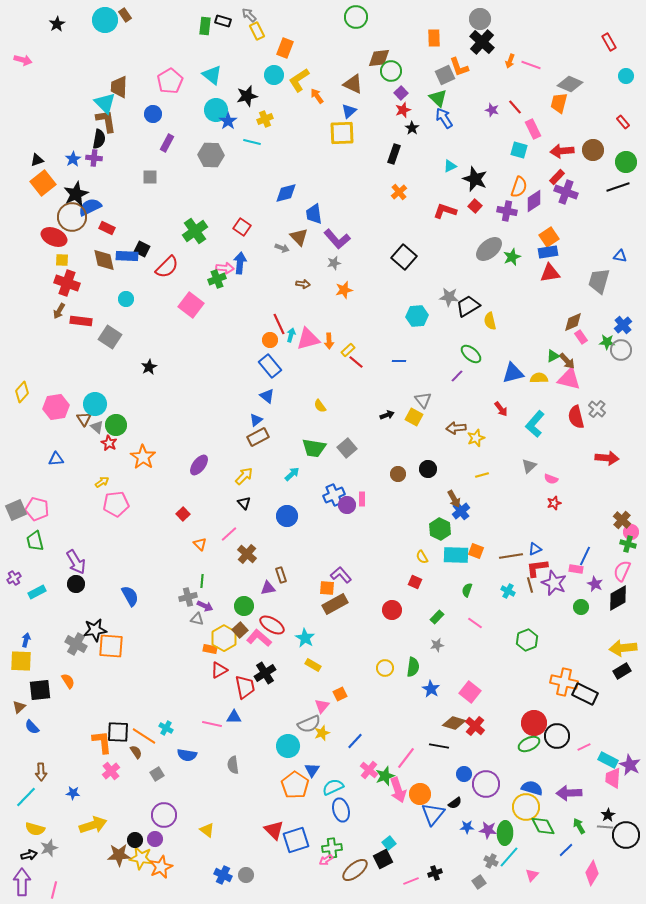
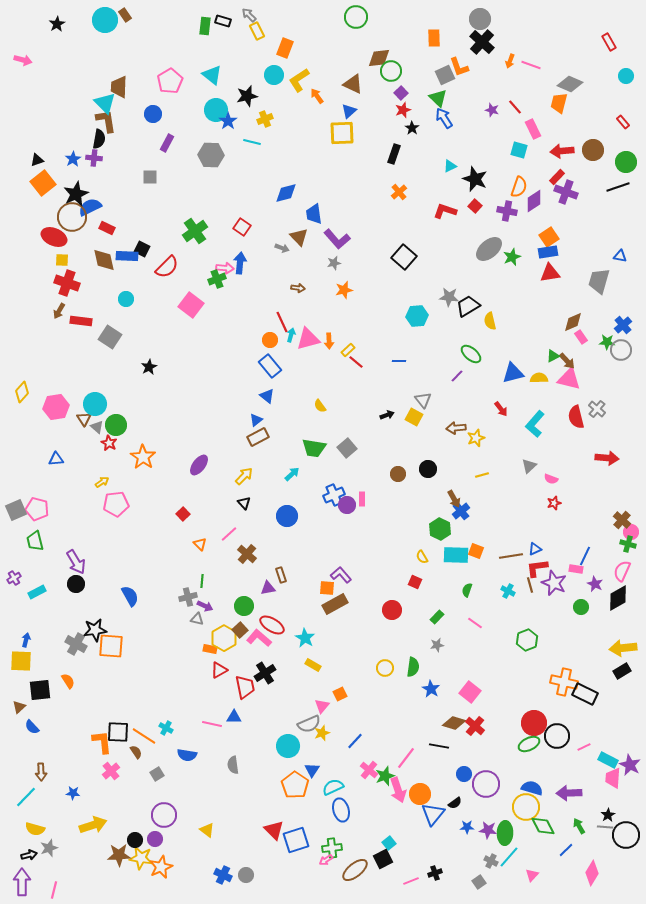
brown arrow at (303, 284): moved 5 px left, 4 px down
red line at (279, 324): moved 3 px right, 2 px up
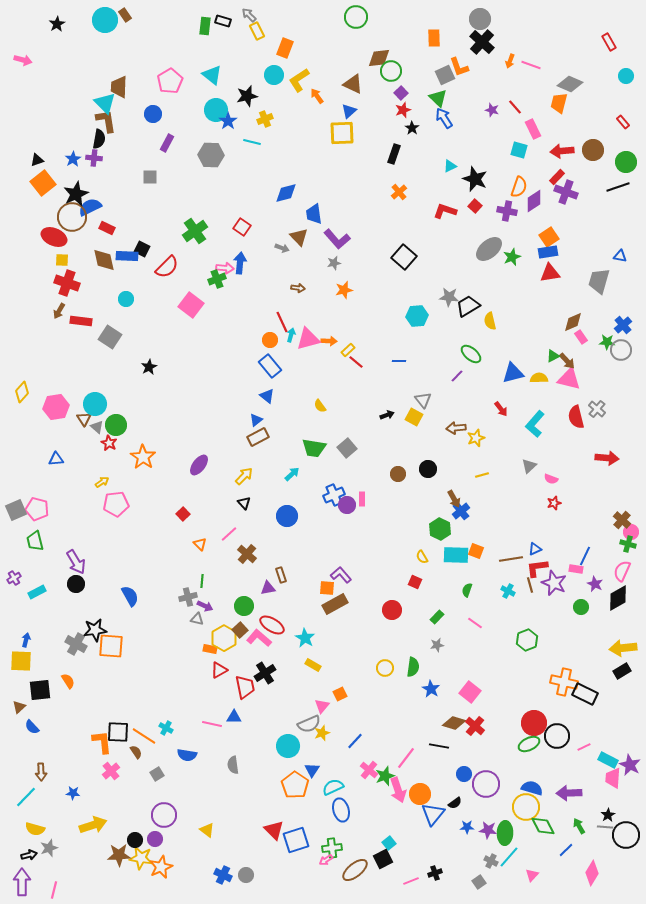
orange arrow at (329, 341): rotated 84 degrees counterclockwise
brown line at (511, 556): moved 3 px down
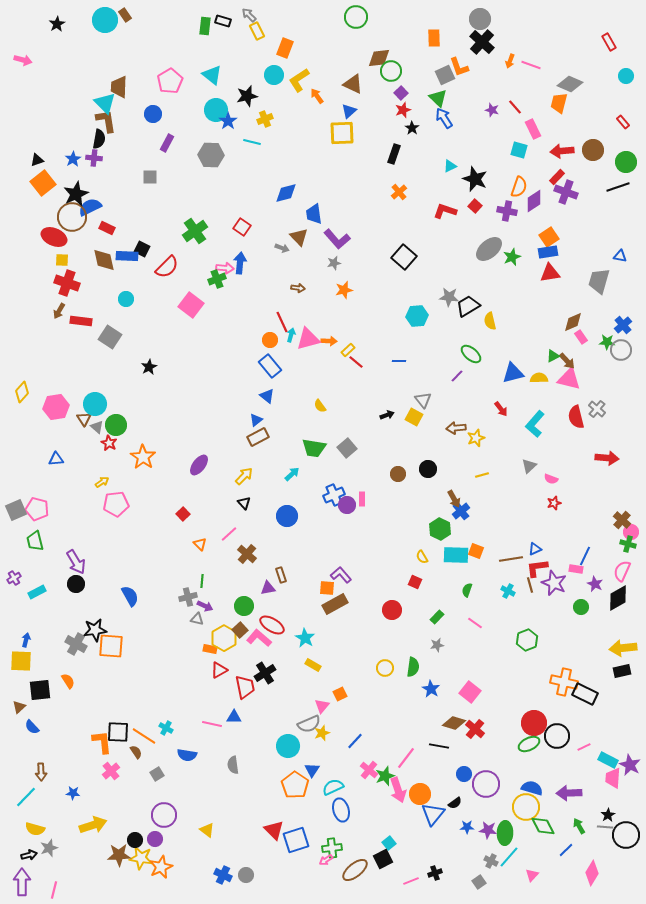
black rectangle at (622, 671): rotated 18 degrees clockwise
red cross at (475, 726): moved 3 px down
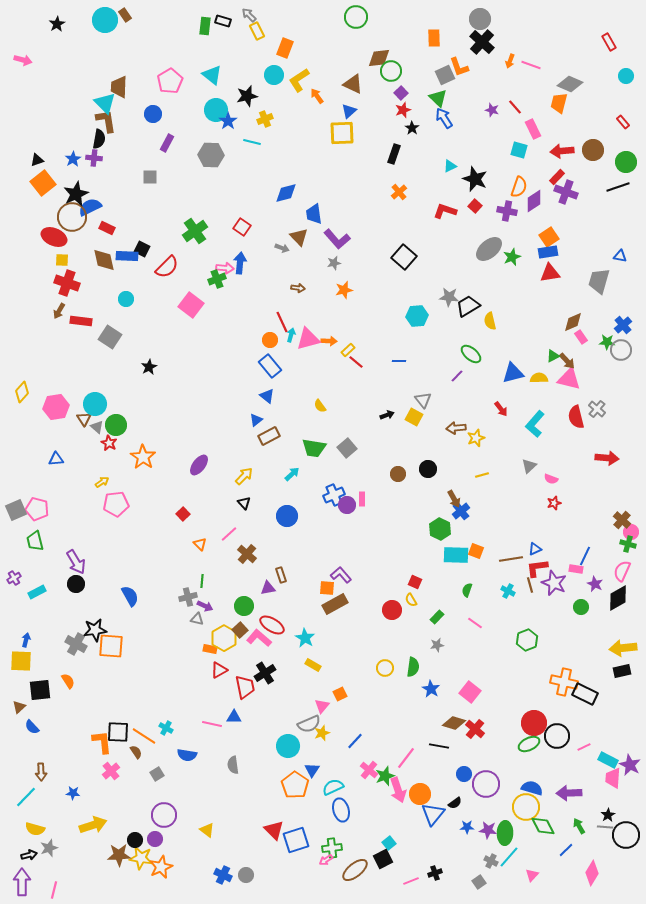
brown rectangle at (258, 437): moved 11 px right, 1 px up
yellow semicircle at (422, 557): moved 11 px left, 43 px down
